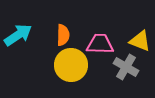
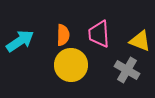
cyan arrow: moved 2 px right, 6 px down
pink trapezoid: moved 1 px left, 10 px up; rotated 96 degrees counterclockwise
gray cross: moved 1 px right, 3 px down
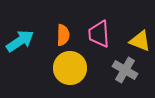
yellow circle: moved 1 px left, 3 px down
gray cross: moved 2 px left
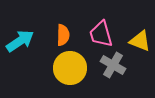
pink trapezoid: moved 2 px right; rotated 12 degrees counterclockwise
gray cross: moved 12 px left, 5 px up
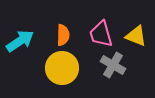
yellow triangle: moved 4 px left, 5 px up
yellow circle: moved 8 px left
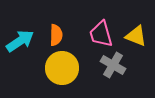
orange semicircle: moved 7 px left
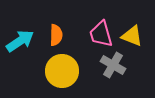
yellow triangle: moved 4 px left
yellow circle: moved 3 px down
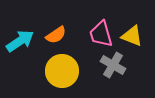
orange semicircle: rotated 55 degrees clockwise
